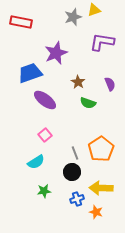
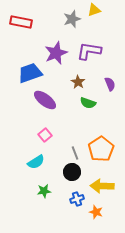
gray star: moved 1 px left, 2 px down
purple L-shape: moved 13 px left, 9 px down
yellow arrow: moved 1 px right, 2 px up
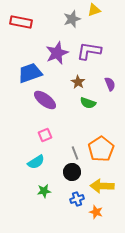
purple star: moved 1 px right
pink square: rotated 16 degrees clockwise
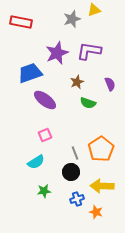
brown star: moved 1 px left; rotated 16 degrees clockwise
black circle: moved 1 px left
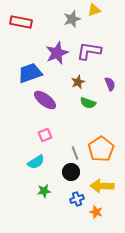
brown star: moved 1 px right
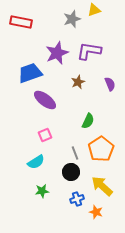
green semicircle: moved 18 px down; rotated 84 degrees counterclockwise
yellow arrow: rotated 40 degrees clockwise
green star: moved 2 px left
